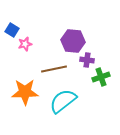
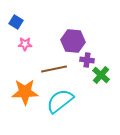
blue square: moved 4 px right, 8 px up
pink star: rotated 16 degrees clockwise
green cross: moved 2 px up; rotated 30 degrees counterclockwise
cyan semicircle: moved 3 px left
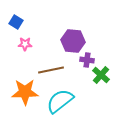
brown line: moved 3 px left, 1 px down
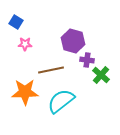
purple hexagon: rotated 10 degrees clockwise
cyan semicircle: moved 1 px right
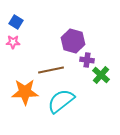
pink star: moved 12 px left, 2 px up
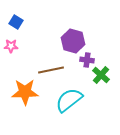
pink star: moved 2 px left, 4 px down
cyan semicircle: moved 8 px right, 1 px up
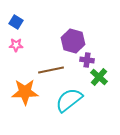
pink star: moved 5 px right, 1 px up
green cross: moved 2 px left, 2 px down
